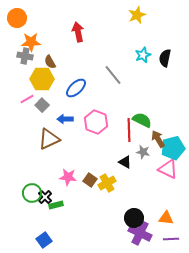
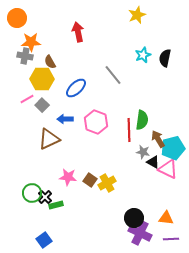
green semicircle: rotated 72 degrees clockwise
black triangle: moved 28 px right
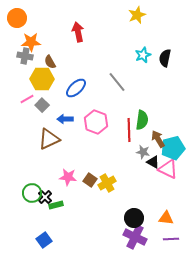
gray line: moved 4 px right, 7 px down
purple cross: moved 5 px left, 4 px down
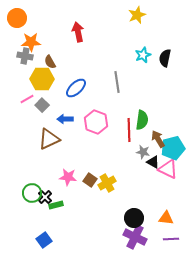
gray line: rotated 30 degrees clockwise
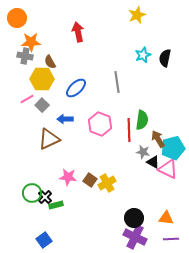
pink hexagon: moved 4 px right, 2 px down
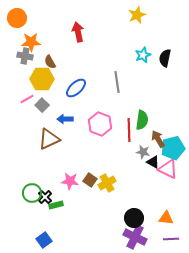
pink star: moved 2 px right, 4 px down
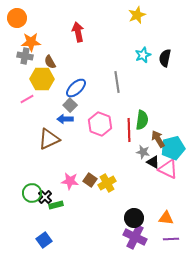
gray square: moved 28 px right
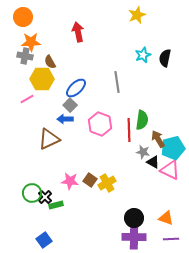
orange circle: moved 6 px right, 1 px up
pink triangle: moved 2 px right, 1 px down
orange triangle: rotated 14 degrees clockwise
purple cross: moved 1 px left; rotated 25 degrees counterclockwise
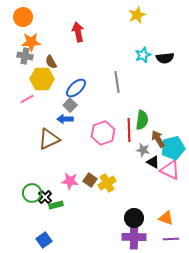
black semicircle: rotated 108 degrees counterclockwise
brown semicircle: moved 1 px right
pink hexagon: moved 3 px right, 9 px down; rotated 20 degrees clockwise
gray star: moved 2 px up
